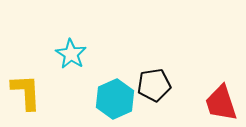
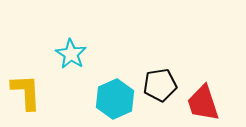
black pentagon: moved 6 px right
red trapezoid: moved 18 px left
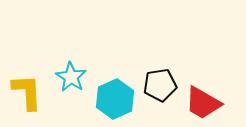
cyan star: moved 23 px down
yellow L-shape: moved 1 px right
red trapezoid: rotated 42 degrees counterclockwise
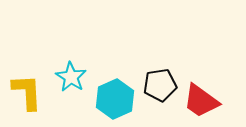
red trapezoid: moved 2 px left, 2 px up; rotated 6 degrees clockwise
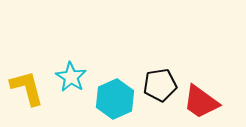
yellow L-shape: moved 4 px up; rotated 12 degrees counterclockwise
red trapezoid: moved 1 px down
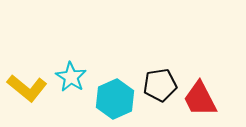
yellow L-shape: rotated 144 degrees clockwise
red trapezoid: moved 1 px left, 3 px up; rotated 27 degrees clockwise
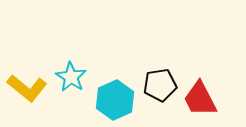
cyan hexagon: moved 1 px down
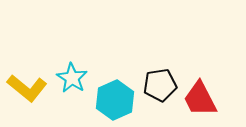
cyan star: moved 1 px right, 1 px down
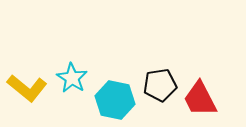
cyan hexagon: rotated 24 degrees counterclockwise
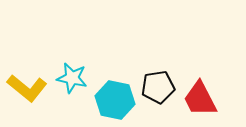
cyan star: rotated 20 degrees counterclockwise
black pentagon: moved 2 px left, 2 px down
